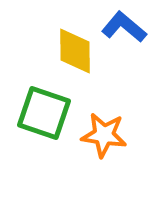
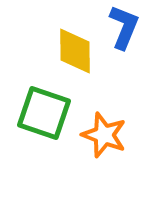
blue L-shape: rotated 72 degrees clockwise
orange star: rotated 12 degrees clockwise
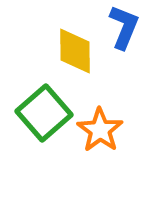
green square: rotated 30 degrees clockwise
orange star: moved 4 px left, 5 px up; rotated 15 degrees clockwise
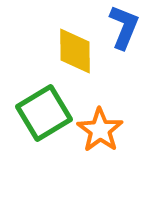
green square: rotated 10 degrees clockwise
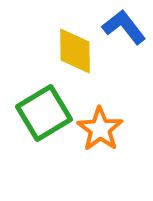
blue L-shape: rotated 60 degrees counterclockwise
orange star: moved 1 px up
